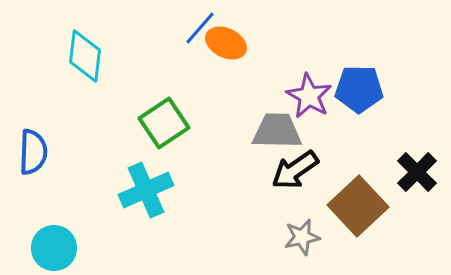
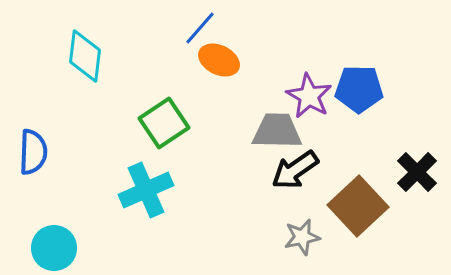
orange ellipse: moved 7 px left, 17 px down
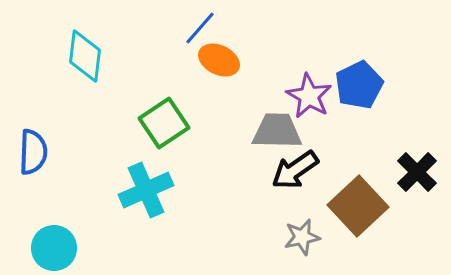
blue pentagon: moved 4 px up; rotated 27 degrees counterclockwise
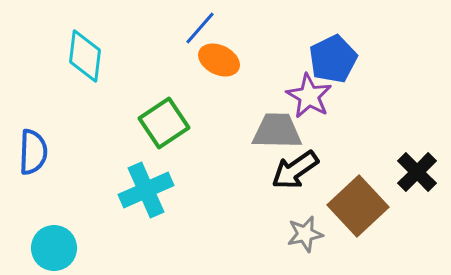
blue pentagon: moved 26 px left, 26 px up
gray star: moved 3 px right, 3 px up
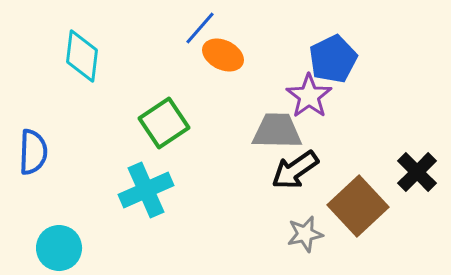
cyan diamond: moved 3 px left
orange ellipse: moved 4 px right, 5 px up
purple star: rotated 6 degrees clockwise
cyan circle: moved 5 px right
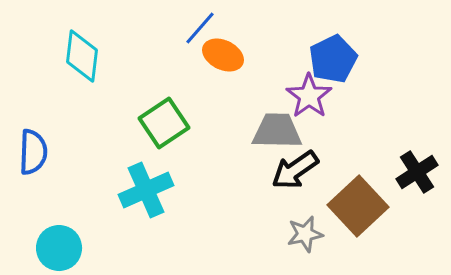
black cross: rotated 12 degrees clockwise
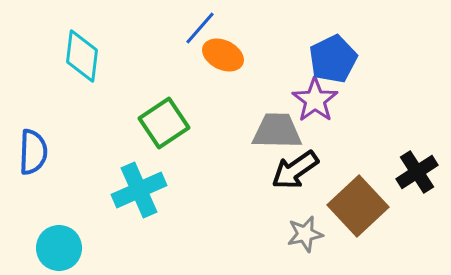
purple star: moved 6 px right, 4 px down
cyan cross: moved 7 px left
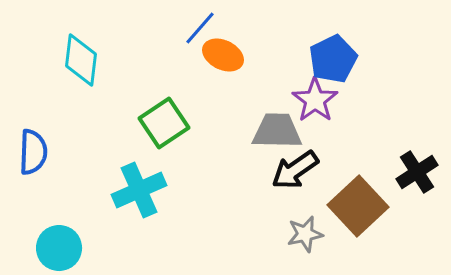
cyan diamond: moved 1 px left, 4 px down
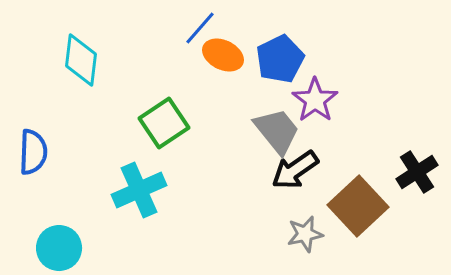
blue pentagon: moved 53 px left
gray trapezoid: rotated 50 degrees clockwise
